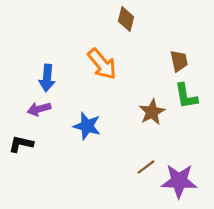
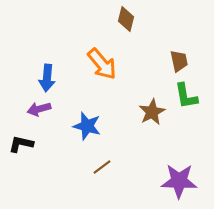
brown line: moved 44 px left
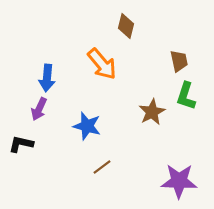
brown diamond: moved 7 px down
green L-shape: rotated 28 degrees clockwise
purple arrow: rotated 50 degrees counterclockwise
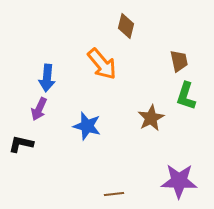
brown star: moved 1 px left, 6 px down
brown line: moved 12 px right, 27 px down; rotated 30 degrees clockwise
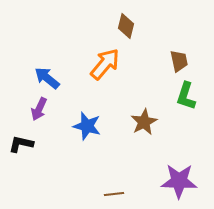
orange arrow: moved 3 px right; rotated 100 degrees counterclockwise
blue arrow: rotated 124 degrees clockwise
brown star: moved 7 px left, 4 px down
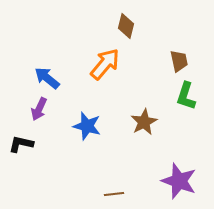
purple star: rotated 18 degrees clockwise
